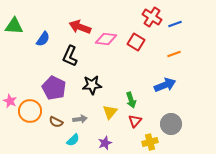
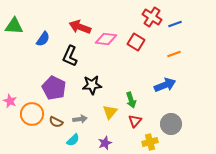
orange circle: moved 2 px right, 3 px down
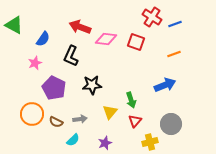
green triangle: moved 1 px up; rotated 24 degrees clockwise
red square: rotated 12 degrees counterclockwise
black L-shape: moved 1 px right
pink star: moved 25 px right, 38 px up; rotated 24 degrees clockwise
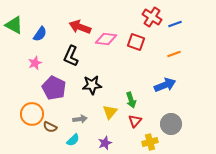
blue semicircle: moved 3 px left, 5 px up
brown semicircle: moved 6 px left, 5 px down
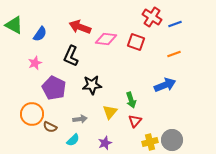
gray circle: moved 1 px right, 16 px down
